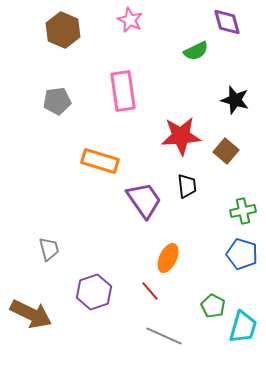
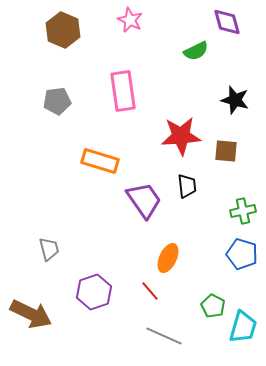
brown square: rotated 35 degrees counterclockwise
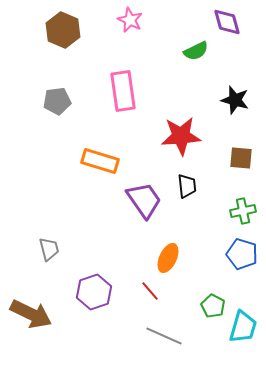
brown square: moved 15 px right, 7 px down
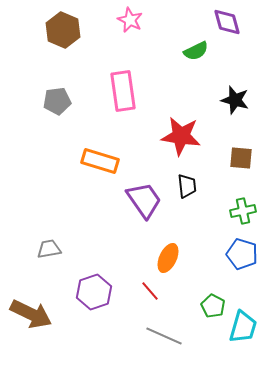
red star: rotated 12 degrees clockwise
gray trapezoid: rotated 85 degrees counterclockwise
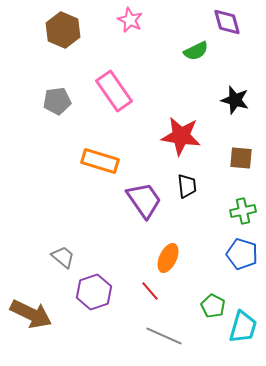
pink rectangle: moved 9 px left; rotated 27 degrees counterclockwise
gray trapezoid: moved 14 px right, 8 px down; rotated 50 degrees clockwise
